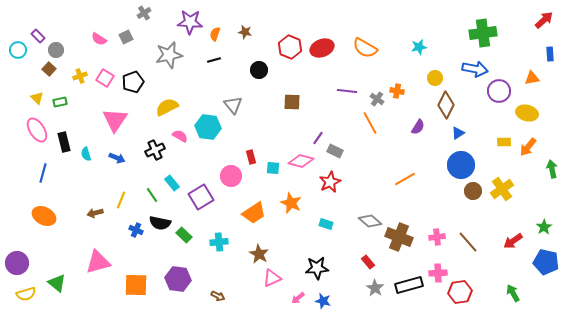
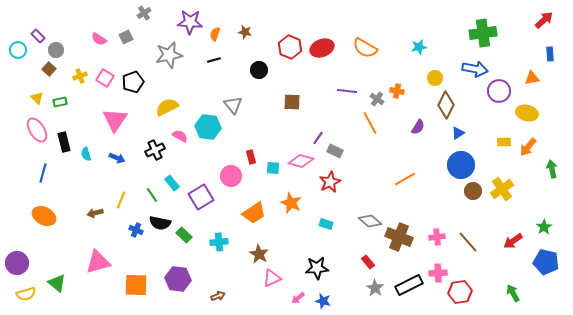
black rectangle at (409, 285): rotated 12 degrees counterclockwise
brown arrow at (218, 296): rotated 48 degrees counterclockwise
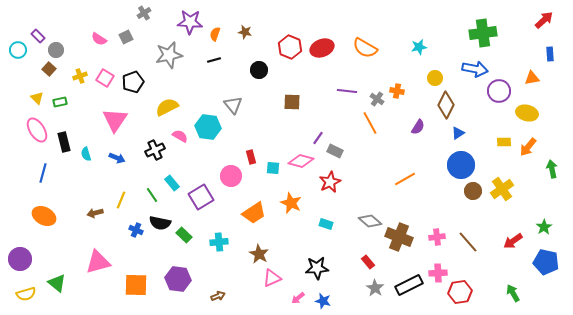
purple circle at (17, 263): moved 3 px right, 4 px up
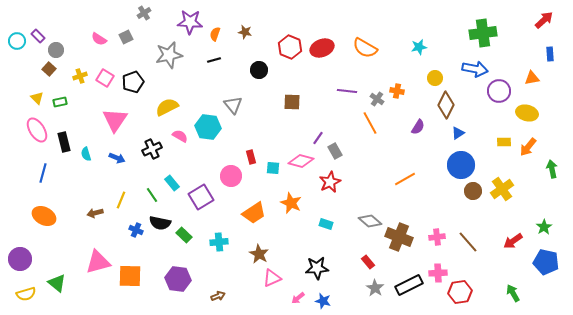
cyan circle at (18, 50): moved 1 px left, 9 px up
black cross at (155, 150): moved 3 px left, 1 px up
gray rectangle at (335, 151): rotated 35 degrees clockwise
orange square at (136, 285): moved 6 px left, 9 px up
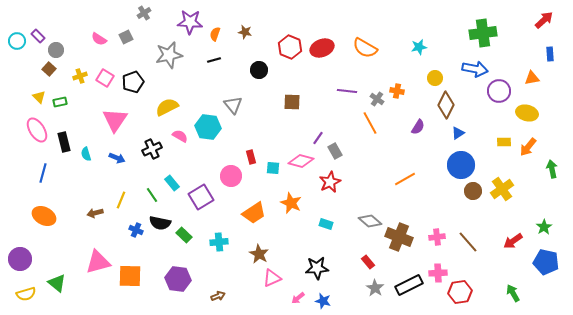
yellow triangle at (37, 98): moved 2 px right, 1 px up
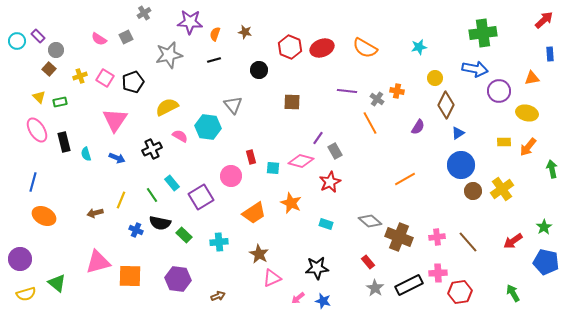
blue line at (43, 173): moved 10 px left, 9 px down
